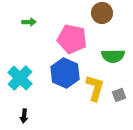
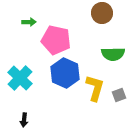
pink pentagon: moved 16 px left, 1 px down
green semicircle: moved 2 px up
black arrow: moved 4 px down
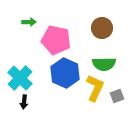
brown circle: moved 15 px down
green semicircle: moved 9 px left, 10 px down
yellow L-shape: rotated 8 degrees clockwise
gray square: moved 2 px left, 1 px down
black arrow: moved 18 px up
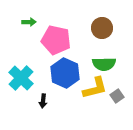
cyan cross: moved 1 px right
yellow L-shape: rotated 52 degrees clockwise
gray square: rotated 16 degrees counterclockwise
black arrow: moved 19 px right, 1 px up
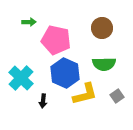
yellow L-shape: moved 10 px left, 6 px down
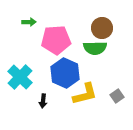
pink pentagon: rotated 16 degrees counterclockwise
green semicircle: moved 9 px left, 16 px up
cyan cross: moved 1 px left, 1 px up
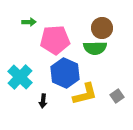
pink pentagon: moved 1 px left
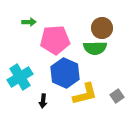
cyan cross: rotated 15 degrees clockwise
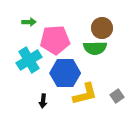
blue hexagon: rotated 24 degrees counterclockwise
cyan cross: moved 9 px right, 17 px up
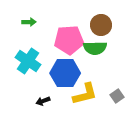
brown circle: moved 1 px left, 3 px up
pink pentagon: moved 14 px right
cyan cross: moved 1 px left, 1 px down; rotated 25 degrees counterclockwise
black arrow: rotated 64 degrees clockwise
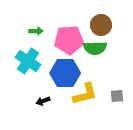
green arrow: moved 7 px right, 9 px down
gray square: rotated 32 degrees clockwise
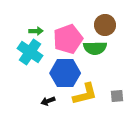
brown circle: moved 4 px right
pink pentagon: moved 1 px left, 1 px up; rotated 16 degrees counterclockwise
cyan cross: moved 2 px right, 9 px up
black arrow: moved 5 px right
